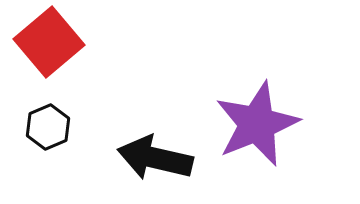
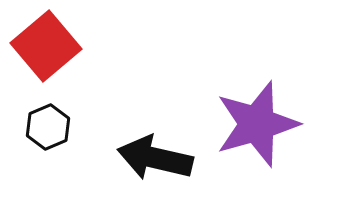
red square: moved 3 px left, 4 px down
purple star: rotated 6 degrees clockwise
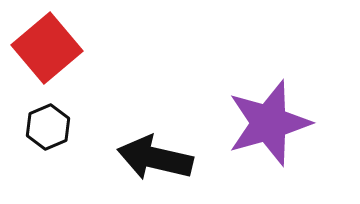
red square: moved 1 px right, 2 px down
purple star: moved 12 px right, 1 px up
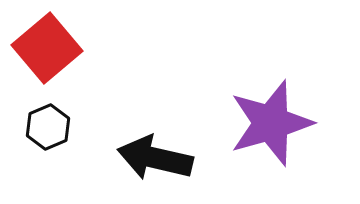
purple star: moved 2 px right
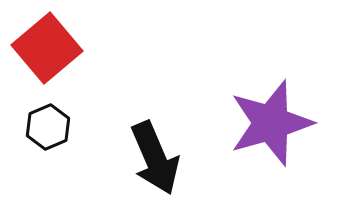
black arrow: rotated 126 degrees counterclockwise
